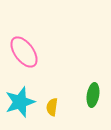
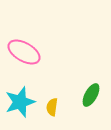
pink ellipse: rotated 24 degrees counterclockwise
green ellipse: moved 2 px left; rotated 20 degrees clockwise
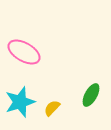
yellow semicircle: moved 1 px down; rotated 36 degrees clockwise
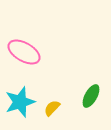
green ellipse: moved 1 px down
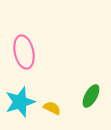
pink ellipse: rotated 48 degrees clockwise
yellow semicircle: rotated 72 degrees clockwise
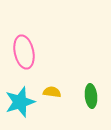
green ellipse: rotated 35 degrees counterclockwise
yellow semicircle: moved 16 px up; rotated 18 degrees counterclockwise
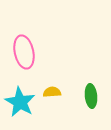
yellow semicircle: rotated 12 degrees counterclockwise
cyan star: rotated 24 degrees counterclockwise
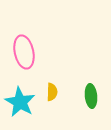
yellow semicircle: rotated 96 degrees clockwise
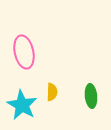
cyan star: moved 2 px right, 3 px down
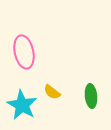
yellow semicircle: rotated 126 degrees clockwise
